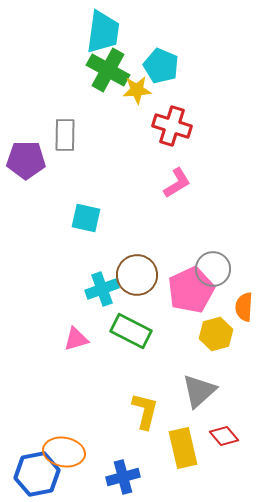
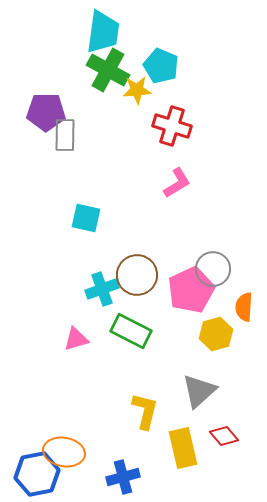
purple pentagon: moved 20 px right, 48 px up
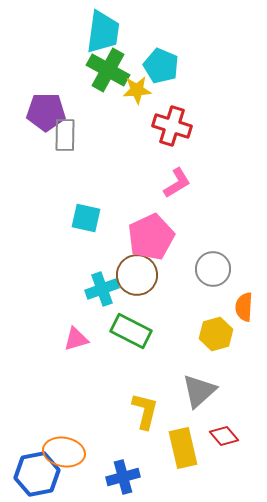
pink pentagon: moved 40 px left, 53 px up
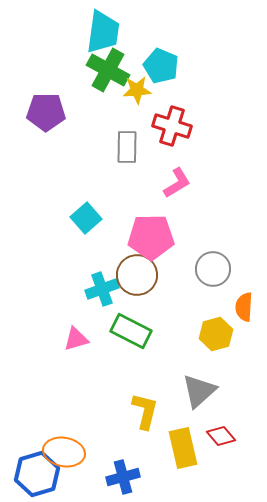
gray rectangle: moved 62 px right, 12 px down
cyan square: rotated 36 degrees clockwise
pink pentagon: rotated 24 degrees clockwise
red diamond: moved 3 px left
blue hexagon: rotated 6 degrees counterclockwise
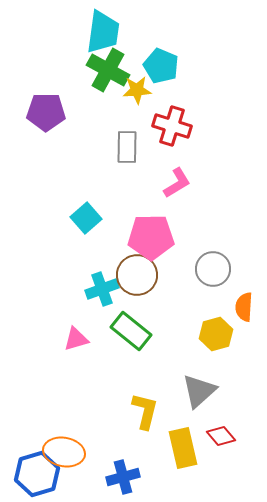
green rectangle: rotated 12 degrees clockwise
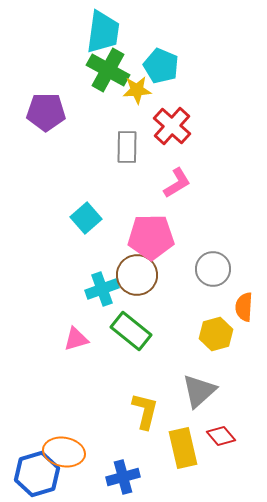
red cross: rotated 24 degrees clockwise
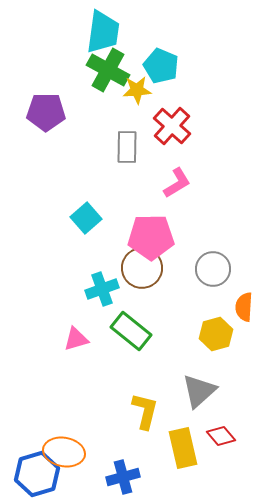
brown circle: moved 5 px right, 7 px up
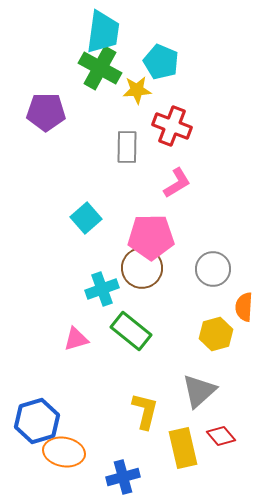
cyan pentagon: moved 4 px up
green cross: moved 8 px left, 2 px up
red cross: rotated 21 degrees counterclockwise
blue hexagon: moved 53 px up
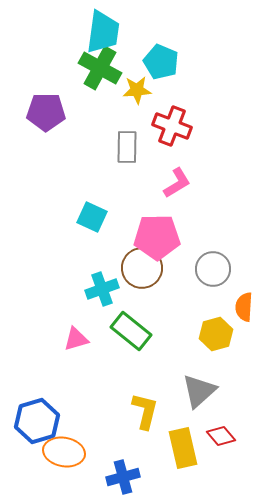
cyan square: moved 6 px right, 1 px up; rotated 24 degrees counterclockwise
pink pentagon: moved 6 px right
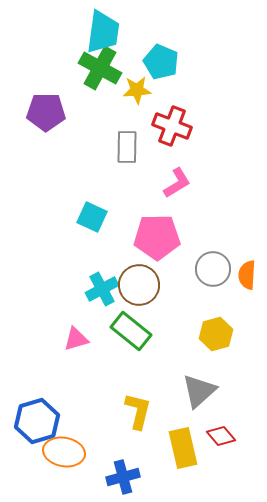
brown circle: moved 3 px left, 17 px down
cyan cross: rotated 8 degrees counterclockwise
orange semicircle: moved 3 px right, 32 px up
yellow L-shape: moved 7 px left
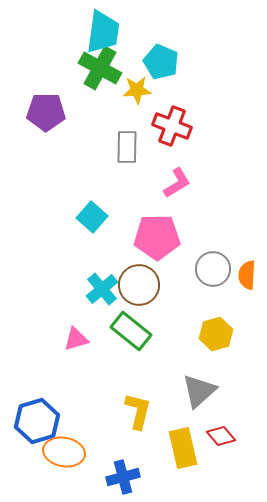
cyan square: rotated 16 degrees clockwise
cyan cross: rotated 12 degrees counterclockwise
